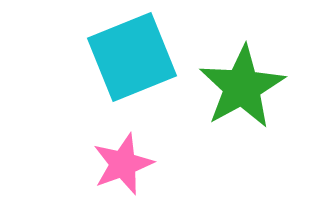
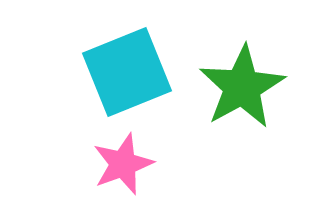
cyan square: moved 5 px left, 15 px down
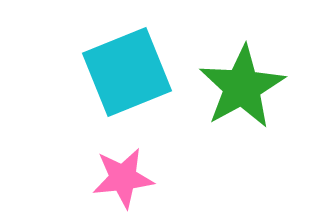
pink star: moved 14 px down; rotated 14 degrees clockwise
